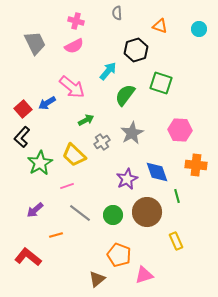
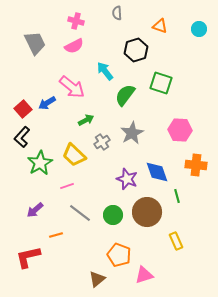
cyan arrow: moved 3 px left; rotated 78 degrees counterclockwise
purple star: rotated 25 degrees counterclockwise
red L-shape: rotated 52 degrees counterclockwise
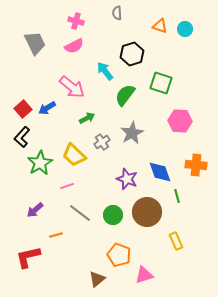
cyan circle: moved 14 px left
black hexagon: moved 4 px left, 4 px down
blue arrow: moved 5 px down
green arrow: moved 1 px right, 2 px up
pink hexagon: moved 9 px up
blue diamond: moved 3 px right
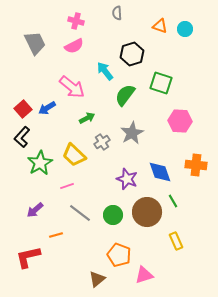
green line: moved 4 px left, 5 px down; rotated 16 degrees counterclockwise
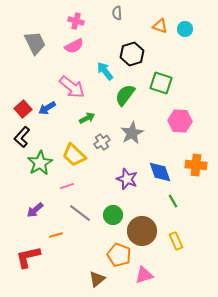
brown circle: moved 5 px left, 19 px down
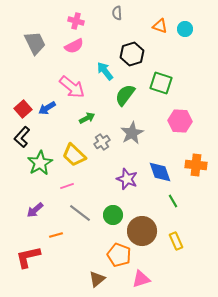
pink triangle: moved 3 px left, 4 px down
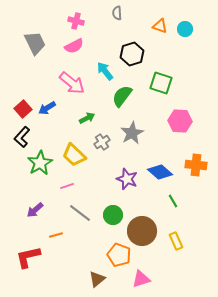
pink arrow: moved 4 px up
green semicircle: moved 3 px left, 1 px down
blue diamond: rotated 30 degrees counterclockwise
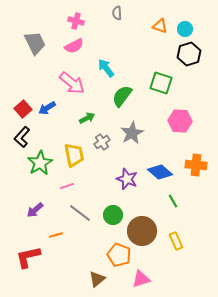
black hexagon: moved 57 px right
cyan arrow: moved 1 px right, 3 px up
yellow trapezoid: rotated 145 degrees counterclockwise
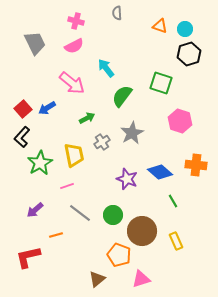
pink hexagon: rotated 15 degrees clockwise
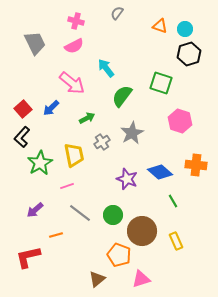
gray semicircle: rotated 40 degrees clockwise
blue arrow: moved 4 px right; rotated 12 degrees counterclockwise
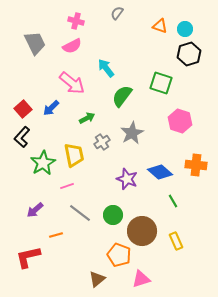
pink semicircle: moved 2 px left
green star: moved 3 px right
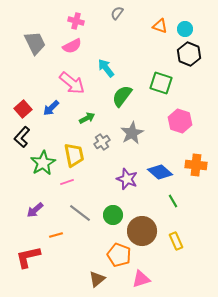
black hexagon: rotated 20 degrees counterclockwise
pink line: moved 4 px up
